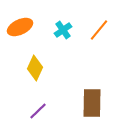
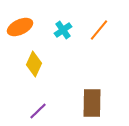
yellow diamond: moved 1 px left, 4 px up
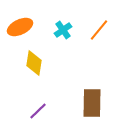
yellow diamond: moved 1 px up; rotated 15 degrees counterclockwise
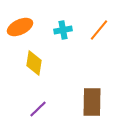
cyan cross: rotated 24 degrees clockwise
brown rectangle: moved 1 px up
purple line: moved 2 px up
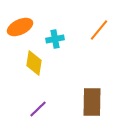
cyan cross: moved 8 px left, 9 px down
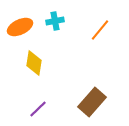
orange line: moved 1 px right
cyan cross: moved 18 px up
brown rectangle: rotated 40 degrees clockwise
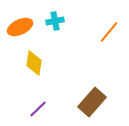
orange line: moved 9 px right, 2 px down
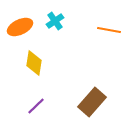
cyan cross: rotated 24 degrees counterclockwise
orange line: moved 2 px up; rotated 60 degrees clockwise
purple line: moved 2 px left, 3 px up
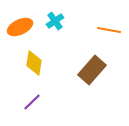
brown rectangle: moved 32 px up
purple line: moved 4 px left, 4 px up
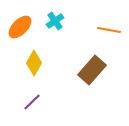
orange ellipse: rotated 20 degrees counterclockwise
yellow diamond: rotated 20 degrees clockwise
